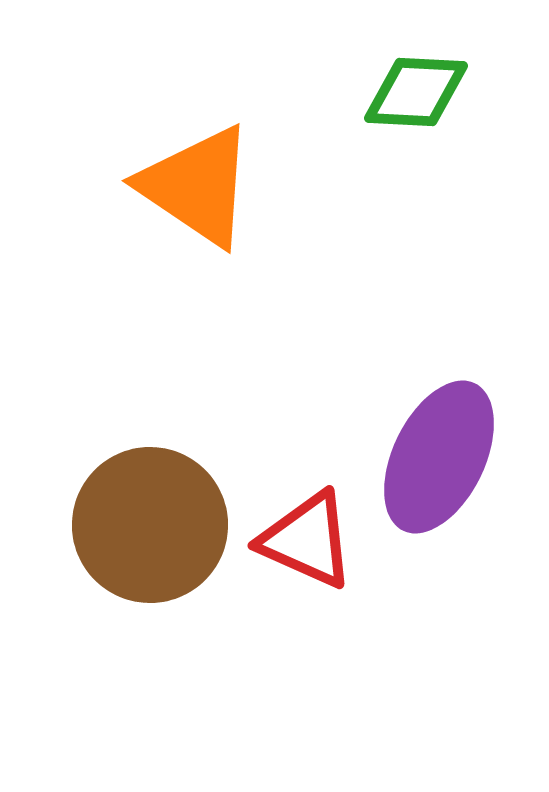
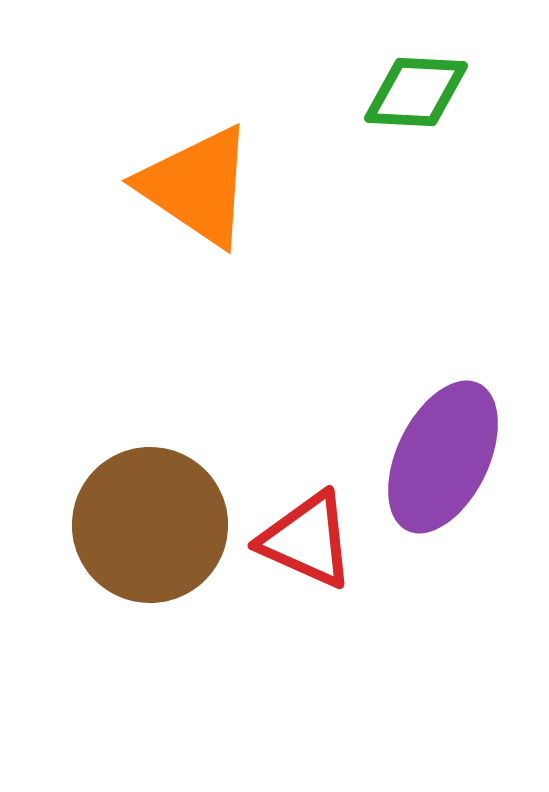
purple ellipse: moved 4 px right
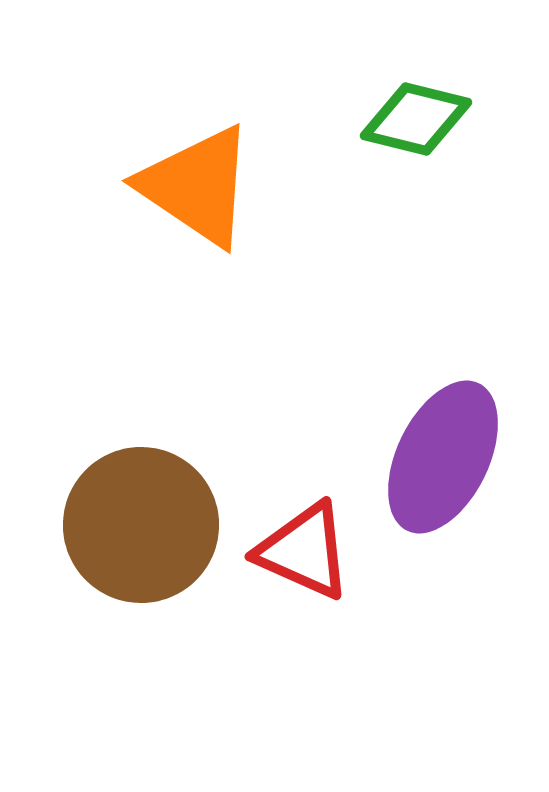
green diamond: moved 27 px down; rotated 11 degrees clockwise
brown circle: moved 9 px left
red triangle: moved 3 px left, 11 px down
